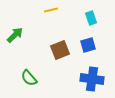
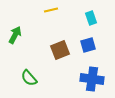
green arrow: rotated 18 degrees counterclockwise
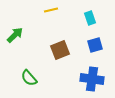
cyan rectangle: moved 1 px left
green arrow: rotated 18 degrees clockwise
blue square: moved 7 px right
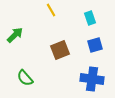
yellow line: rotated 72 degrees clockwise
green semicircle: moved 4 px left
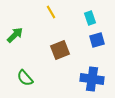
yellow line: moved 2 px down
blue square: moved 2 px right, 5 px up
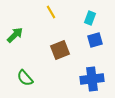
cyan rectangle: rotated 40 degrees clockwise
blue square: moved 2 px left
blue cross: rotated 15 degrees counterclockwise
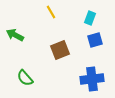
green arrow: rotated 108 degrees counterclockwise
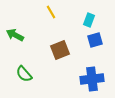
cyan rectangle: moved 1 px left, 2 px down
green semicircle: moved 1 px left, 4 px up
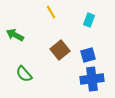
blue square: moved 7 px left, 15 px down
brown square: rotated 18 degrees counterclockwise
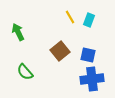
yellow line: moved 19 px right, 5 px down
green arrow: moved 3 px right, 3 px up; rotated 36 degrees clockwise
brown square: moved 1 px down
blue square: rotated 28 degrees clockwise
green semicircle: moved 1 px right, 2 px up
